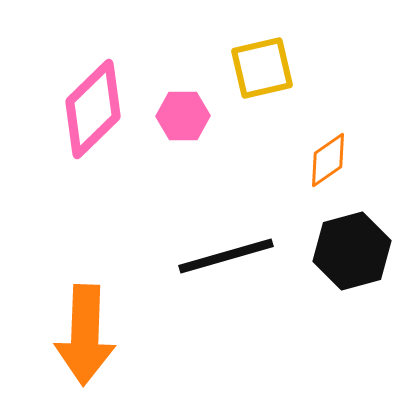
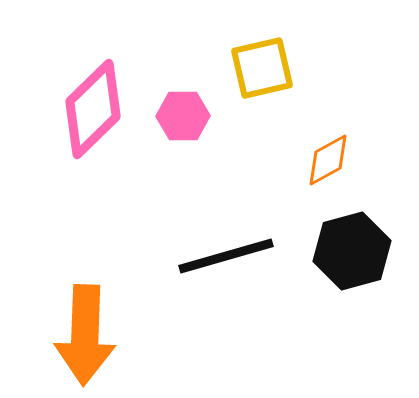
orange diamond: rotated 6 degrees clockwise
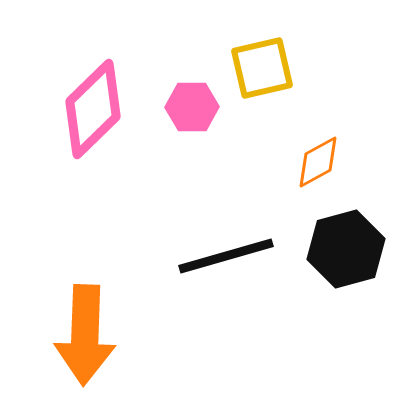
pink hexagon: moved 9 px right, 9 px up
orange diamond: moved 10 px left, 2 px down
black hexagon: moved 6 px left, 2 px up
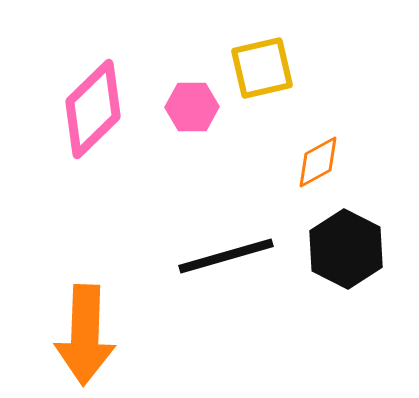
black hexagon: rotated 18 degrees counterclockwise
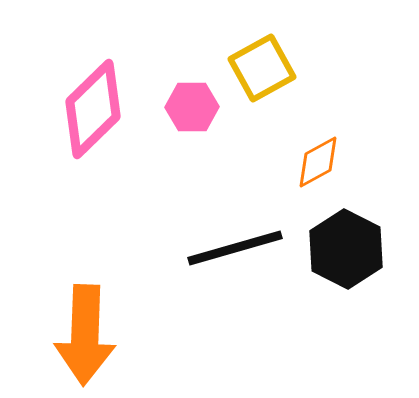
yellow square: rotated 16 degrees counterclockwise
black line: moved 9 px right, 8 px up
